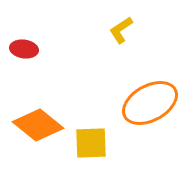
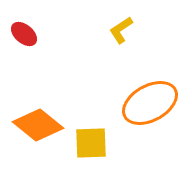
red ellipse: moved 15 px up; rotated 32 degrees clockwise
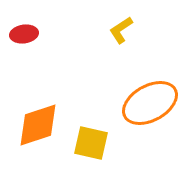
red ellipse: rotated 48 degrees counterclockwise
orange diamond: rotated 57 degrees counterclockwise
yellow square: rotated 15 degrees clockwise
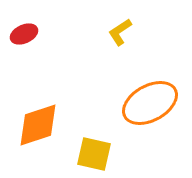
yellow L-shape: moved 1 px left, 2 px down
red ellipse: rotated 16 degrees counterclockwise
yellow square: moved 3 px right, 11 px down
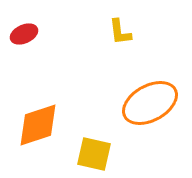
yellow L-shape: rotated 64 degrees counterclockwise
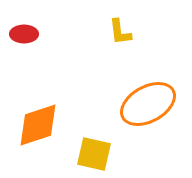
red ellipse: rotated 24 degrees clockwise
orange ellipse: moved 2 px left, 1 px down
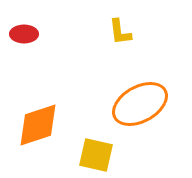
orange ellipse: moved 8 px left
yellow square: moved 2 px right, 1 px down
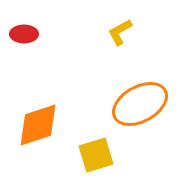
yellow L-shape: rotated 68 degrees clockwise
yellow square: rotated 30 degrees counterclockwise
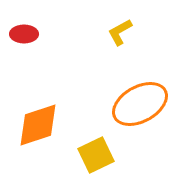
yellow square: rotated 9 degrees counterclockwise
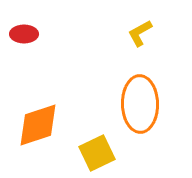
yellow L-shape: moved 20 px right, 1 px down
orange ellipse: rotated 62 degrees counterclockwise
yellow square: moved 1 px right, 2 px up
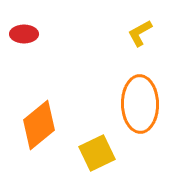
orange diamond: moved 1 px right; rotated 21 degrees counterclockwise
